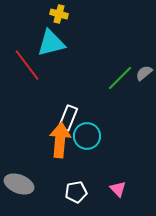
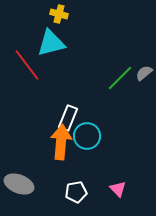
orange arrow: moved 1 px right, 2 px down
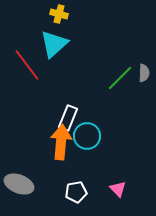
cyan triangle: moved 3 px right, 1 px down; rotated 28 degrees counterclockwise
gray semicircle: rotated 132 degrees clockwise
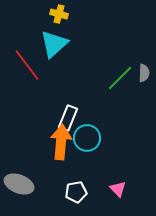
cyan circle: moved 2 px down
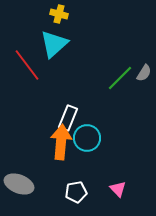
gray semicircle: rotated 30 degrees clockwise
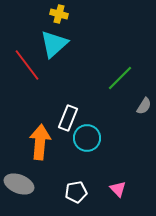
gray semicircle: moved 33 px down
orange arrow: moved 21 px left
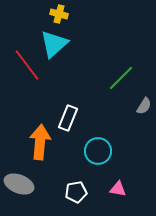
green line: moved 1 px right
cyan circle: moved 11 px right, 13 px down
pink triangle: rotated 36 degrees counterclockwise
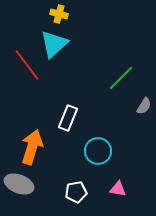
orange arrow: moved 8 px left, 5 px down; rotated 12 degrees clockwise
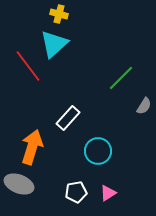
red line: moved 1 px right, 1 px down
white rectangle: rotated 20 degrees clockwise
pink triangle: moved 10 px left, 4 px down; rotated 42 degrees counterclockwise
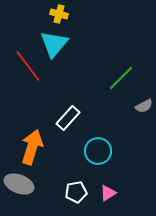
cyan triangle: rotated 8 degrees counterclockwise
gray semicircle: rotated 30 degrees clockwise
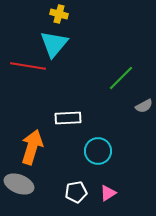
red line: rotated 44 degrees counterclockwise
white rectangle: rotated 45 degrees clockwise
